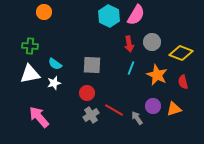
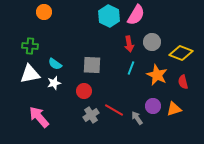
red circle: moved 3 px left, 2 px up
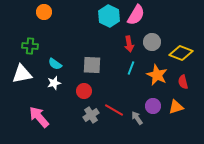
white triangle: moved 8 px left
orange triangle: moved 2 px right, 2 px up
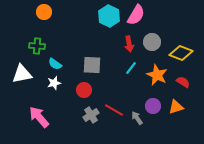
green cross: moved 7 px right
cyan line: rotated 16 degrees clockwise
red semicircle: rotated 136 degrees clockwise
red circle: moved 1 px up
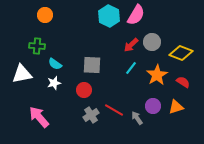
orange circle: moved 1 px right, 3 px down
red arrow: moved 2 px right, 1 px down; rotated 56 degrees clockwise
orange star: rotated 15 degrees clockwise
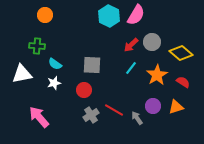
yellow diamond: rotated 20 degrees clockwise
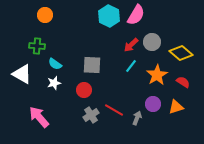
cyan line: moved 2 px up
white triangle: rotated 40 degrees clockwise
purple circle: moved 2 px up
gray arrow: rotated 56 degrees clockwise
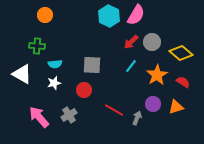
red arrow: moved 3 px up
cyan semicircle: rotated 40 degrees counterclockwise
gray cross: moved 22 px left
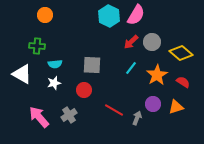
cyan line: moved 2 px down
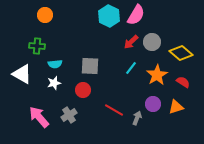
gray square: moved 2 px left, 1 px down
red circle: moved 1 px left
